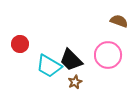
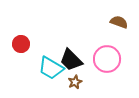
brown semicircle: moved 1 px down
red circle: moved 1 px right
pink circle: moved 1 px left, 4 px down
cyan trapezoid: moved 2 px right, 2 px down
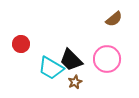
brown semicircle: moved 5 px left, 3 px up; rotated 120 degrees clockwise
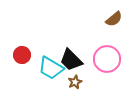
red circle: moved 1 px right, 11 px down
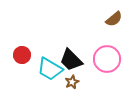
cyan trapezoid: moved 1 px left, 1 px down
brown star: moved 3 px left
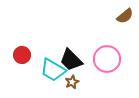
brown semicircle: moved 11 px right, 3 px up
cyan trapezoid: moved 3 px right, 1 px down
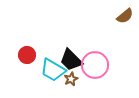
red circle: moved 5 px right
pink circle: moved 12 px left, 6 px down
brown star: moved 1 px left, 3 px up
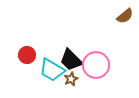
pink circle: moved 1 px right
cyan trapezoid: moved 1 px left
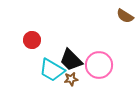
brown semicircle: rotated 72 degrees clockwise
red circle: moved 5 px right, 15 px up
pink circle: moved 3 px right
brown star: rotated 16 degrees clockwise
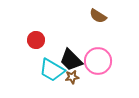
brown semicircle: moved 27 px left
red circle: moved 4 px right
pink circle: moved 1 px left, 4 px up
brown star: moved 1 px right, 2 px up
